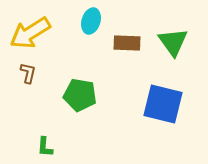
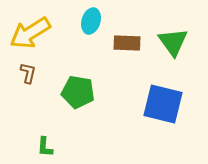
green pentagon: moved 2 px left, 3 px up
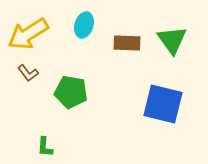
cyan ellipse: moved 7 px left, 4 px down
yellow arrow: moved 2 px left, 1 px down
green triangle: moved 1 px left, 2 px up
brown L-shape: rotated 130 degrees clockwise
green pentagon: moved 7 px left
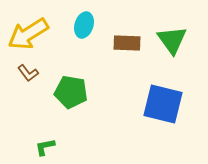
green L-shape: rotated 75 degrees clockwise
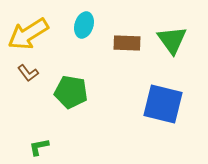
green L-shape: moved 6 px left
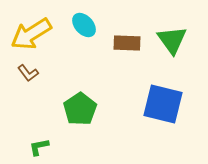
cyan ellipse: rotated 60 degrees counterclockwise
yellow arrow: moved 3 px right
green pentagon: moved 9 px right, 17 px down; rotated 28 degrees clockwise
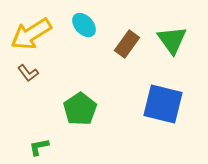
brown rectangle: moved 1 px down; rotated 56 degrees counterclockwise
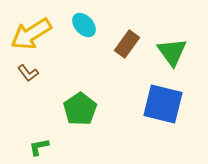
green triangle: moved 12 px down
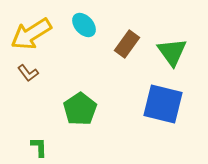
green L-shape: rotated 100 degrees clockwise
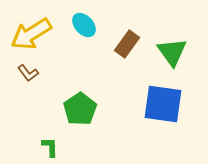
blue square: rotated 6 degrees counterclockwise
green L-shape: moved 11 px right
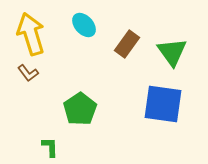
yellow arrow: rotated 105 degrees clockwise
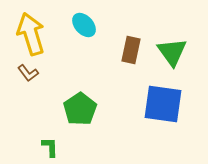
brown rectangle: moved 4 px right, 6 px down; rotated 24 degrees counterclockwise
